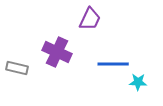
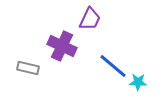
purple cross: moved 5 px right, 6 px up
blue line: moved 2 px down; rotated 40 degrees clockwise
gray rectangle: moved 11 px right
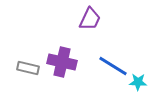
purple cross: moved 16 px down; rotated 12 degrees counterclockwise
blue line: rotated 8 degrees counterclockwise
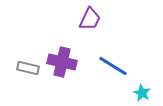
cyan star: moved 4 px right, 11 px down; rotated 24 degrees clockwise
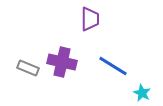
purple trapezoid: rotated 25 degrees counterclockwise
gray rectangle: rotated 10 degrees clockwise
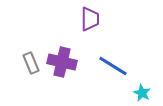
gray rectangle: moved 3 px right, 5 px up; rotated 45 degrees clockwise
